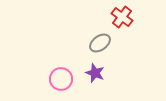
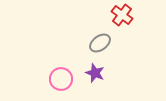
red cross: moved 2 px up
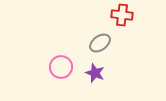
red cross: rotated 30 degrees counterclockwise
pink circle: moved 12 px up
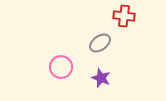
red cross: moved 2 px right, 1 px down
purple star: moved 6 px right, 5 px down
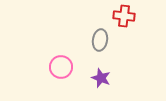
gray ellipse: moved 3 px up; rotated 45 degrees counterclockwise
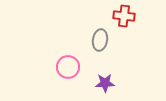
pink circle: moved 7 px right
purple star: moved 4 px right, 5 px down; rotated 24 degrees counterclockwise
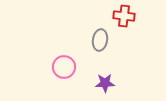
pink circle: moved 4 px left
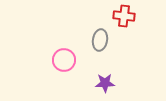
pink circle: moved 7 px up
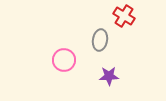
red cross: rotated 25 degrees clockwise
purple star: moved 4 px right, 7 px up
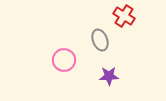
gray ellipse: rotated 30 degrees counterclockwise
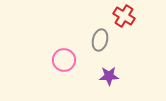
gray ellipse: rotated 35 degrees clockwise
